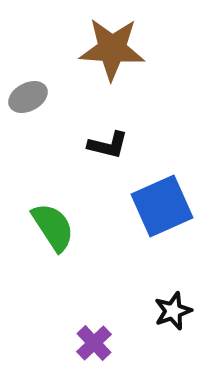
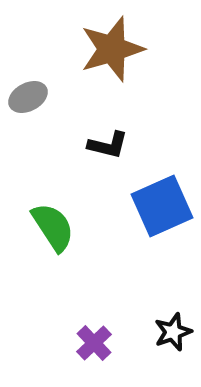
brown star: rotated 20 degrees counterclockwise
black star: moved 21 px down
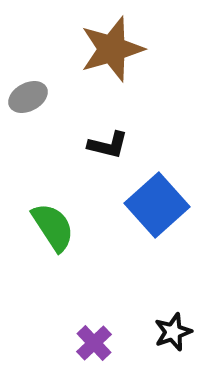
blue square: moved 5 px left, 1 px up; rotated 18 degrees counterclockwise
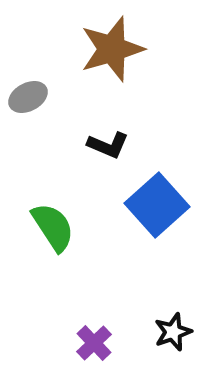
black L-shape: rotated 9 degrees clockwise
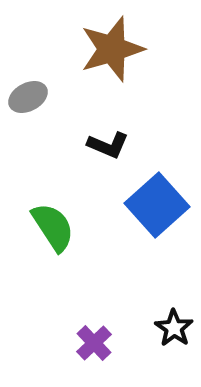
black star: moved 1 px right, 4 px up; rotated 18 degrees counterclockwise
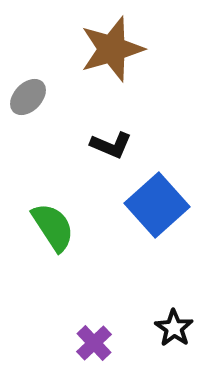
gray ellipse: rotated 18 degrees counterclockwise
black L-shape: moved 3 px right
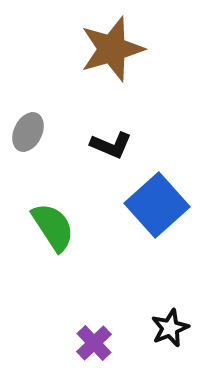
gray ellipse: moved 35 px down; rotated 18 degrees counterclockwise
black star: moved 4 px left; rotated 15 degrees clockwise
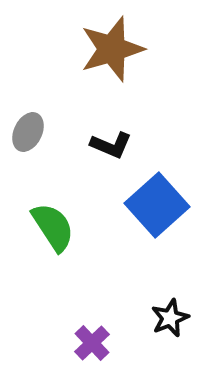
black star: moved 10 px up
purple cross: moved 2 px left
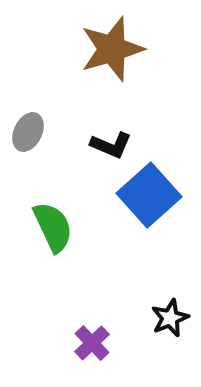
blue square: moved 8 px left, 10 px up
green semicircle: rotated 8 degrees clockwise
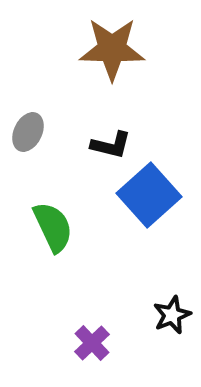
brown star: rotated 18 degrees clockwise
black L-shape: rotated 9 degrees counterclockwise
black star: moved 2 px right, 3 px up
